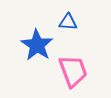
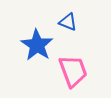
blue triangle: rotated 18 degrees clockwise
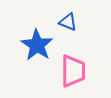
pink trapezoid: rotated 20 degrees clockwise
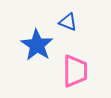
pink trapezoid: moved 2 px right
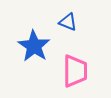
blue star: moved 3 px left, 1 px down
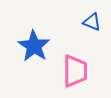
blue triangle: moved 24 px right
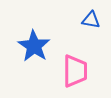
blue triangle: moved 1 px left, 2 px up; rotated 12 degrees counterclockwise
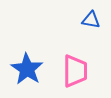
blue star: moved 7 px left, 23 px down
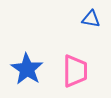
blue triangle: moved 1 px up
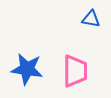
blue star: rotated 24 degrees counterclockwise
